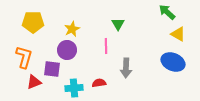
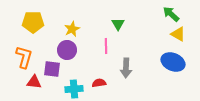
green arrow: moved 4 px right, 2 px down
red triangle: rotated 28 degrees clockwise
cyan cross: moved 1 px down
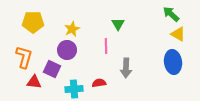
blue ellipse: rotated 60 degrees clockwise
purple square: rotated 18 degrees clockwise
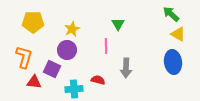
red semicircle: moved 1 px left, 3 px up; rotated 24 degrees clockwise
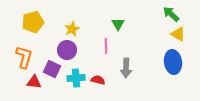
yellow pentagon: rotated 15 degrees counterclockwise
cyan cross: moved 2 px right, 11 px up
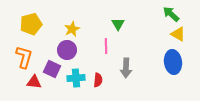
yellow pentagon: moved 2 px left, 2 px down
red semicircle: rotated 80 degrees clockwise
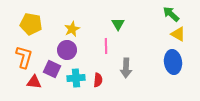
yellow pentagon: rotated 25 degrees clockwise
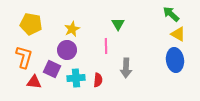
blue ellipse: moved 2 px right, 2 px up
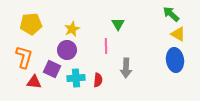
yellow pentagon: rotated 15 degrees counterclockwise
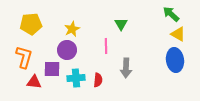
green triangle: moved 3 px right
purple square: rotated 24 degrees counterclockwise
